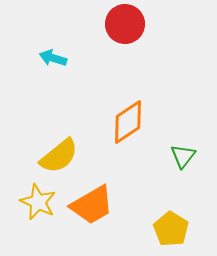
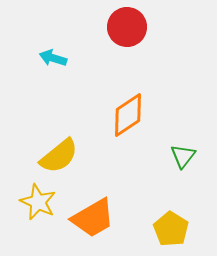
red circle: moved 2 px right, 3 px down
orange diamond: moved 7 px up
orange trapezoid: moved 1 px right, 13 px down
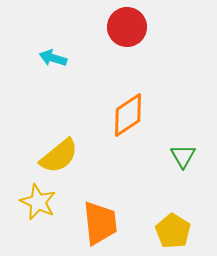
green triangle: rotated 8 degrees counterclockwise
orange trapezoid: moved 7 px right, 5 px down; rotated 66 degrees counterclockwise
yellow pentagon: moved 2 px right, 2 px down
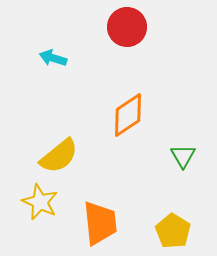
yellow star: moved 2 px right
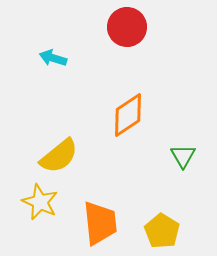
yellow pentagon: moved 11 px left
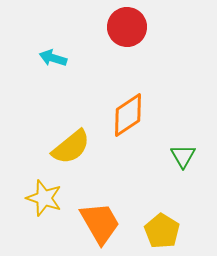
yellow semicircle: moved 12 px right, 9 px up
yellow star: moved 4 px right, 4 px up; rotated 6 degrees counterclockwise
orange trapezoid: rotated 24 degrees counterclockwise
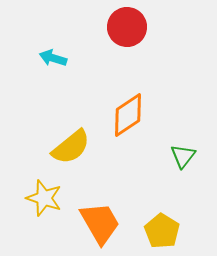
green triangle: rotated 8 degrees clockwise
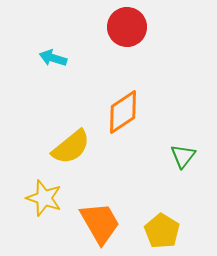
orange diamond: moved 5 px left, 3 px up
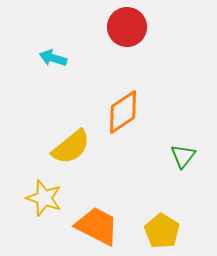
orange trapezoid: moved 3 px left, 3 px down; rotated 33 degrees counterclockwise
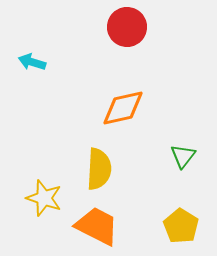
cyan arrow: moved 21 px left, 4 px down
orange diamond: moved 4 px up; rotated 21 degrees clockwise
yellow semicircle: moved 28 px right, 22 px down; rotated 48 degrees counterclockwise
yellow pentagon: moved 19 px right, 5 px up
